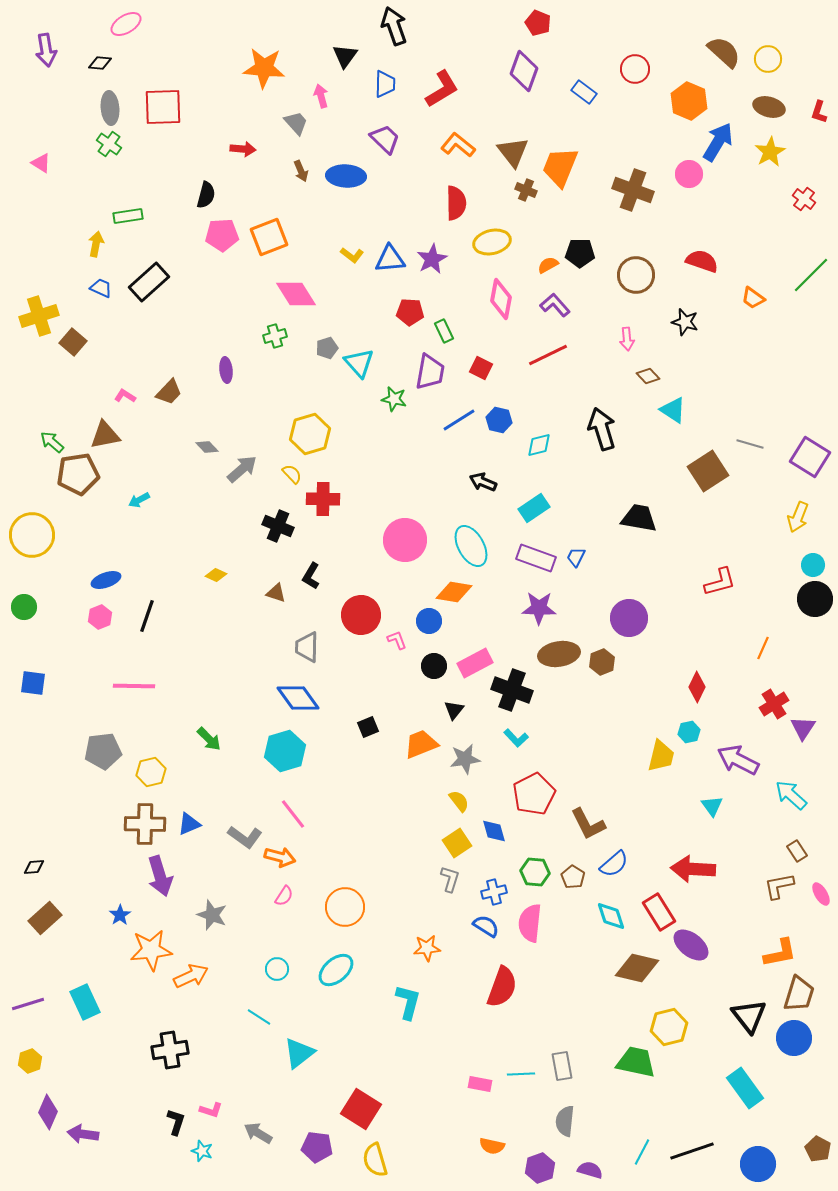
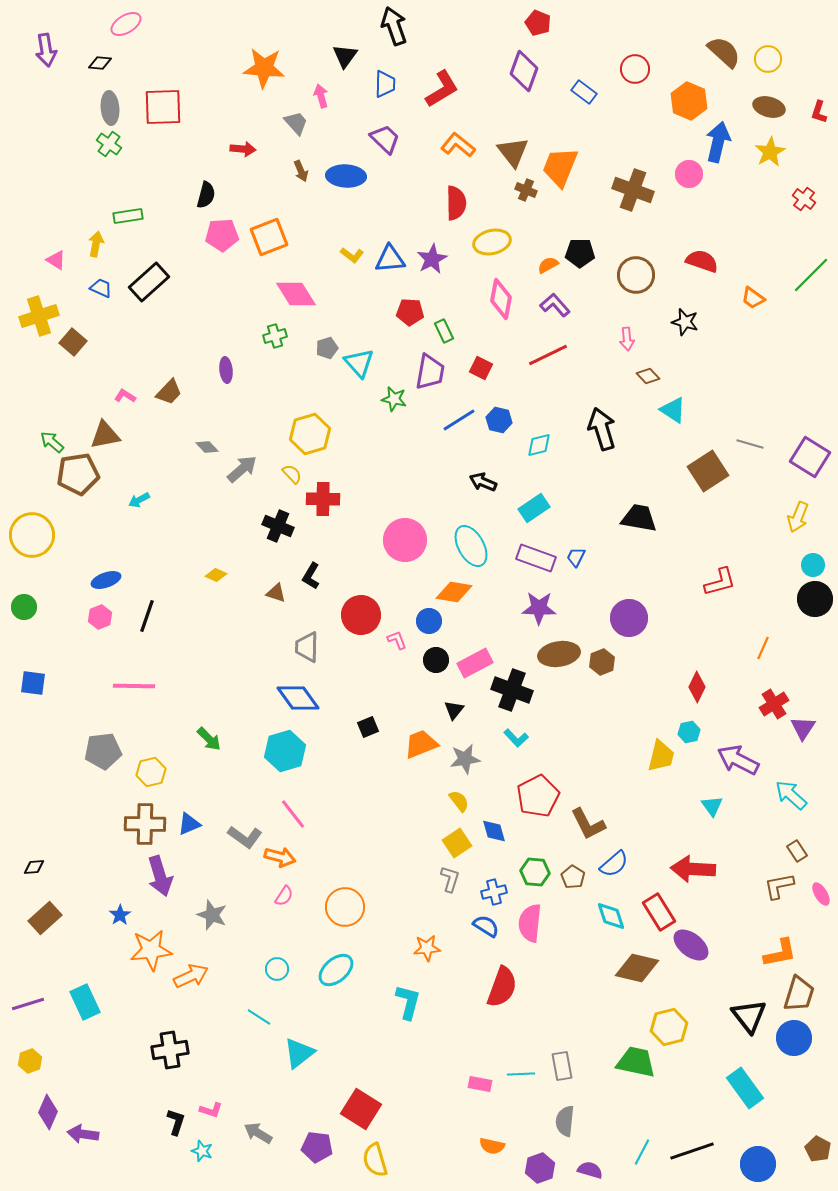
blue arrow at (718, 142): rotated 18 degrees counterclockwise
pink triangle at (41, 163): moved 15 px right, 97 px down
black circle at (434, 666): moved 2 px right, 6 px up
red pentagon at (534, 794): moved 4 px right, 2 px down
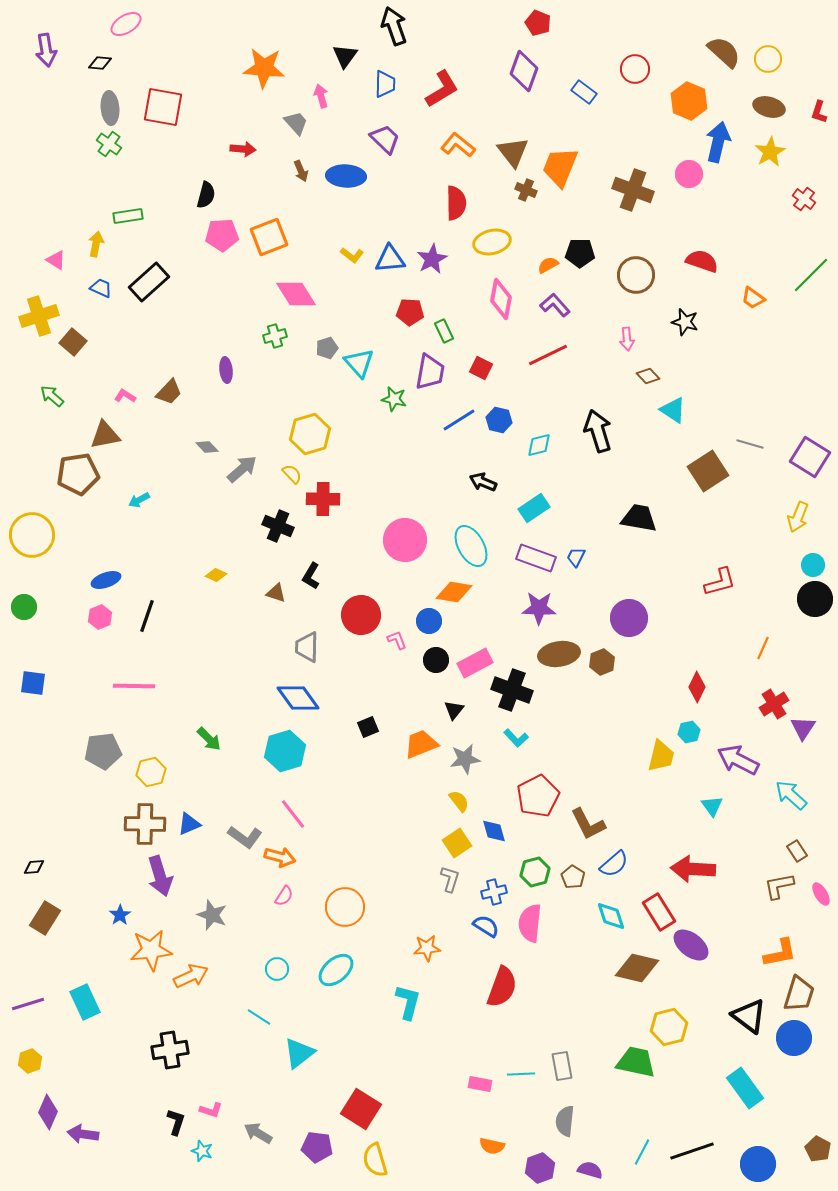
red square at (163, 107): rotated 12 degrees clockwise
black arrow at (602, 429): moved 4 px left, 2 px down
green arrow at (52, 442): moved 46 px up
green hexagon at (535, 872): rotated 20 degrees counterclockwise
brown rectangle at (45, 918): rotated 16 degrees counterclockwise
black triangle at (749, 1016): rotated 15 degrees counterclockwise
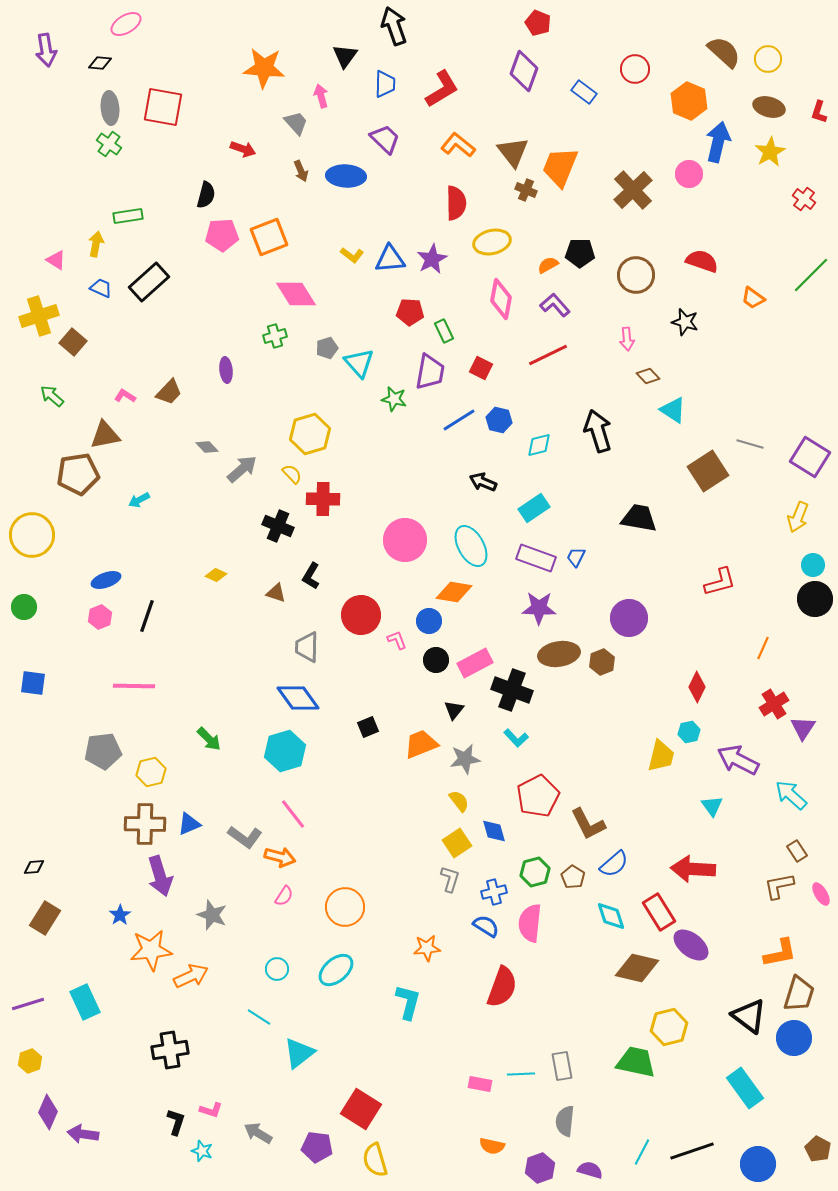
red arrow at (243, 149): rotated 15 degrees clockwise
brown cross at (633, 190): rotated 27 degrees clockwise
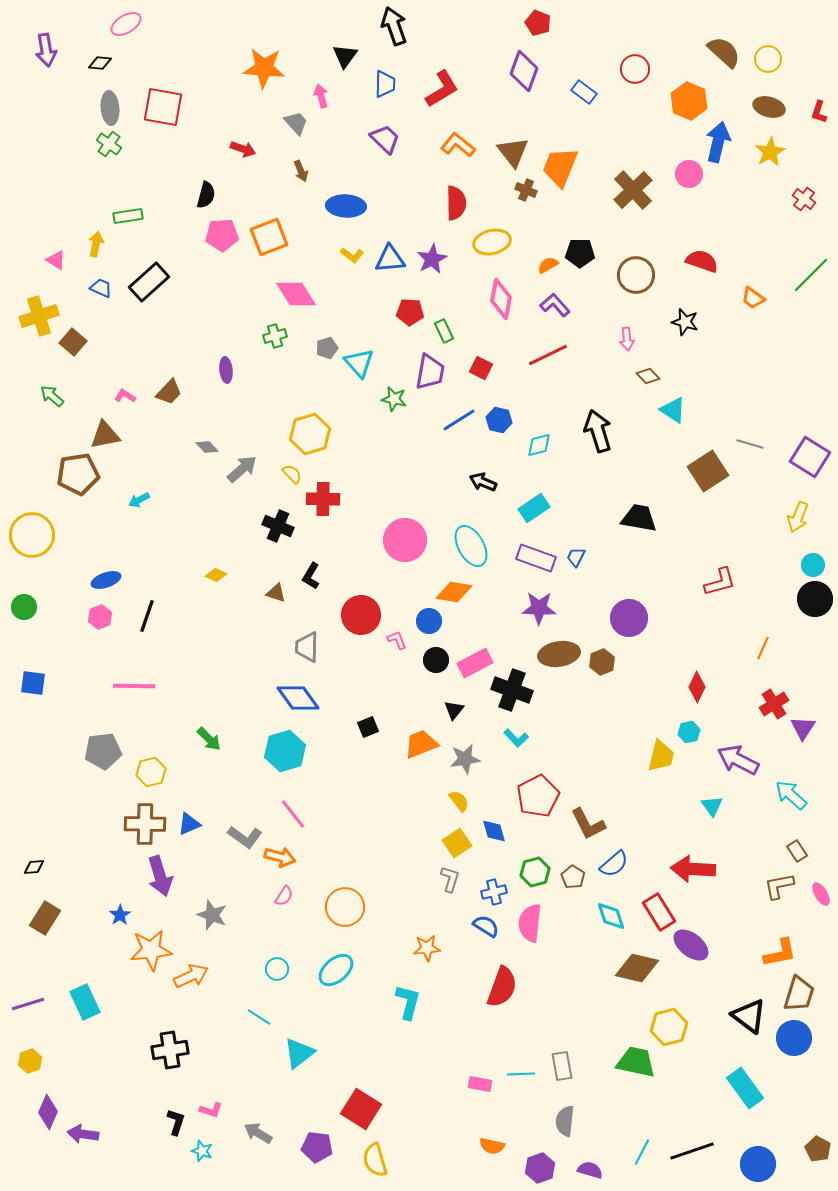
blue ellipse at (346, 176): moved 30 px down
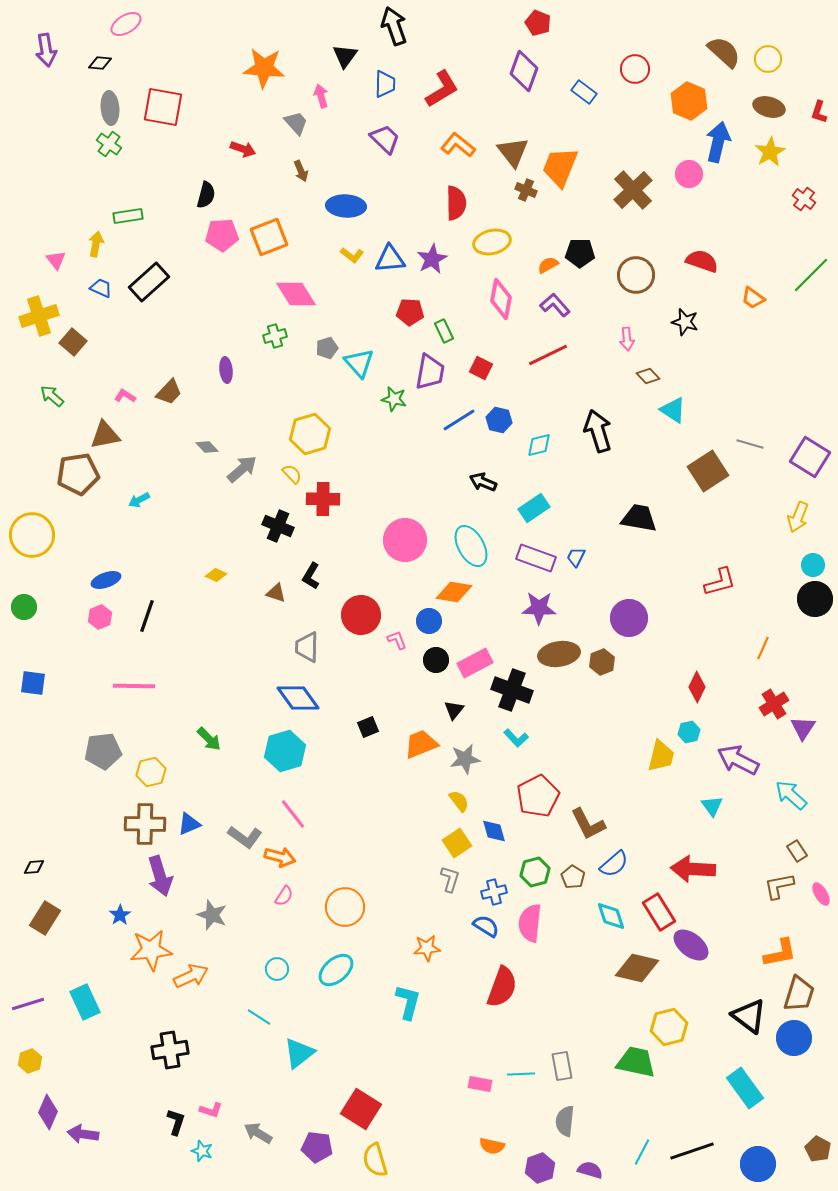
pink triangle at (56, 260): rotated 20 degrees clockwise
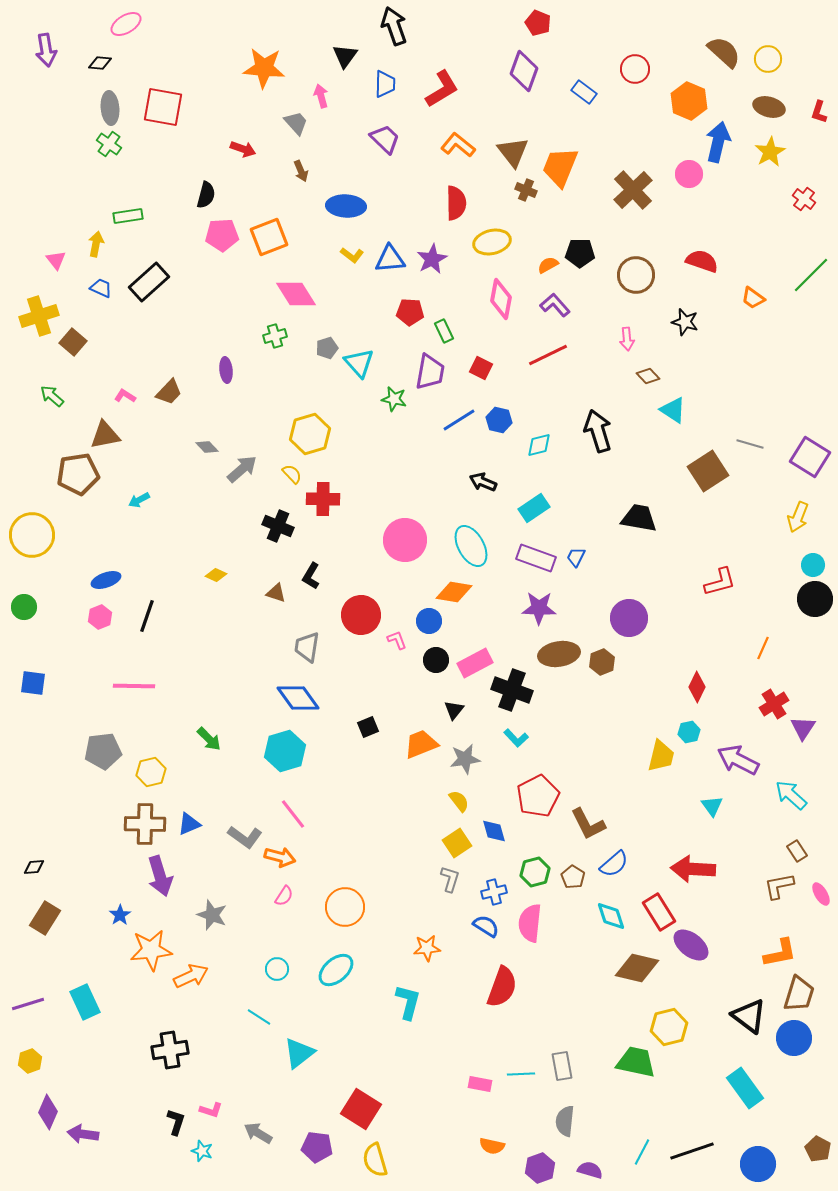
gray trapezoid at (307, 647): rotated 8 degrees clockwise
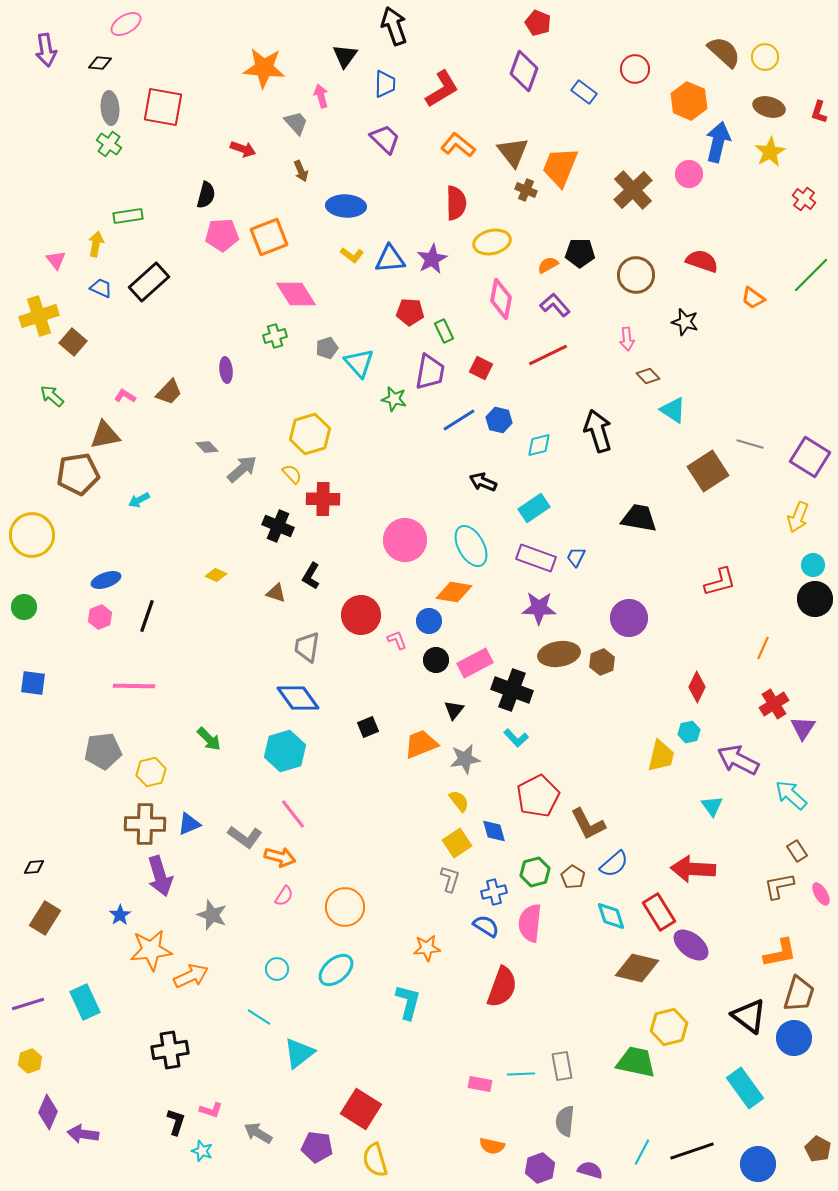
yellow circle at (768, 59): moved 3 px left, 2 px up
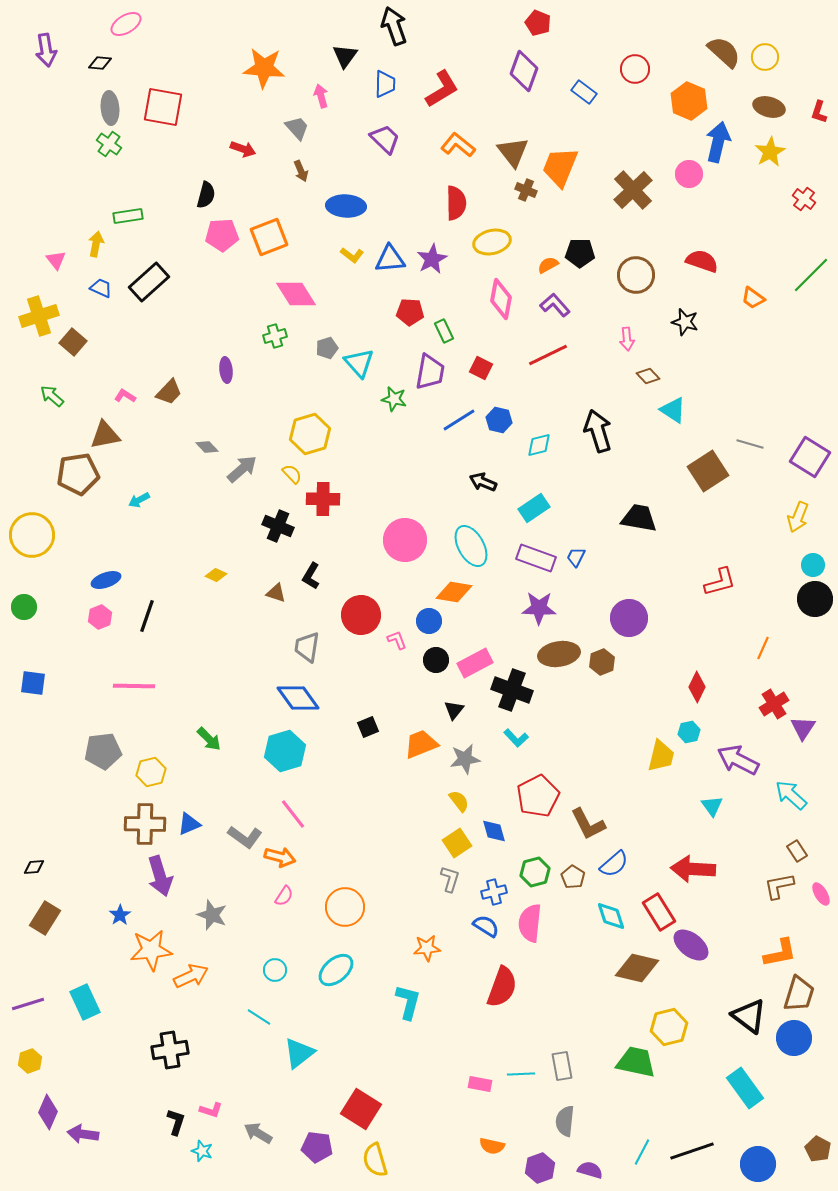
gray trapezoid at (296, 123): moved 1 px right, 5 px down
cyan circle at (277, 969): moved 2 px left, 1 px down
